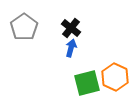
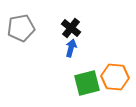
gray pentagon: moved 3 px left, 1 px down; rotated 24 degrees clockwise
orange hexagon: rotated 20 degrees counterclockwise
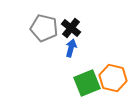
gray pentagon: moved 23 px right; rotated 24 degrees clockwise
orange hexagon: moved 2 px left, 1 px down; rotated 8 degrees clockwise
green square: rotated 8 degrees counterclockwise
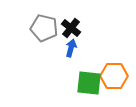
orange hexagon: moved 1 px right, 2 px up; rotated 12 degrees counterclockwise
green square: moved 2 px right; rotated 28 degrees clockwise
